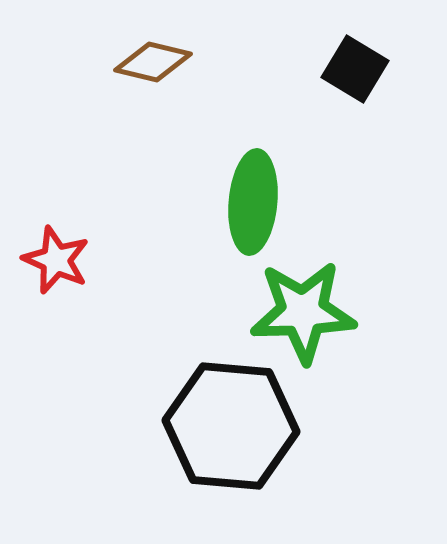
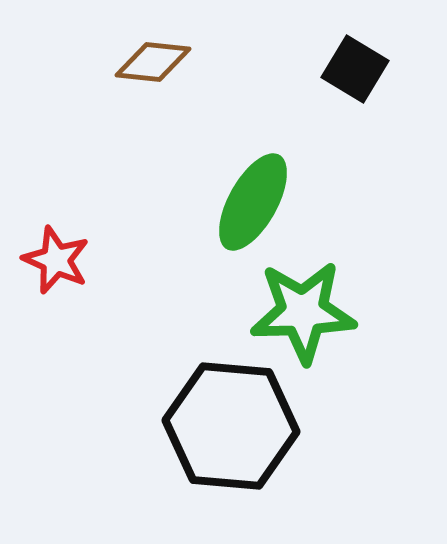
brown diamond: rotated 8 degrees counterclockwise
green ellipse: rotated 24 degrees clockwise
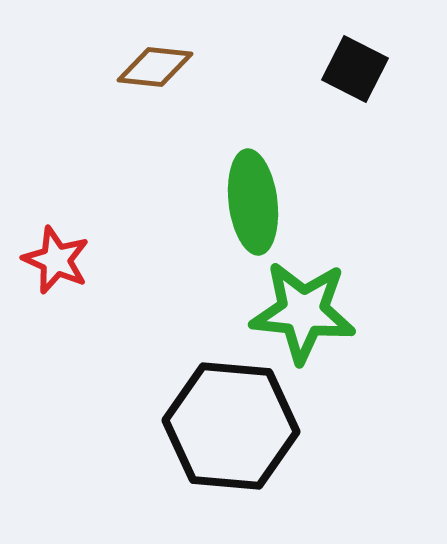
brown diamond: moved 2 px right, 5 px down
black square: rotated 4 degrees counterclockwise
green ellipse: rotated 36 degrees counterclockwise
green star: rotated 8 degrees clockwise
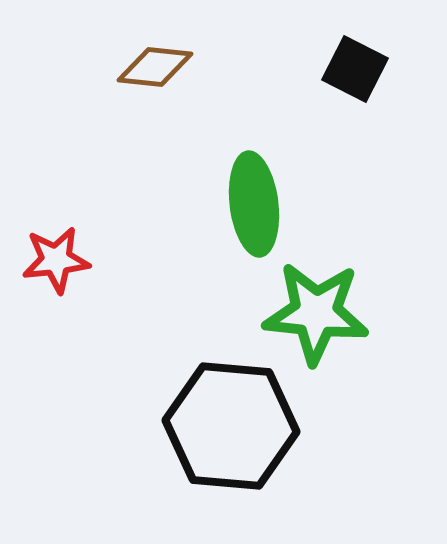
green ellipse: moved 1 px right, 2 px down
red star: rotated 30 degrees counterclockwise
green star: moved 13 px right, 1 px down
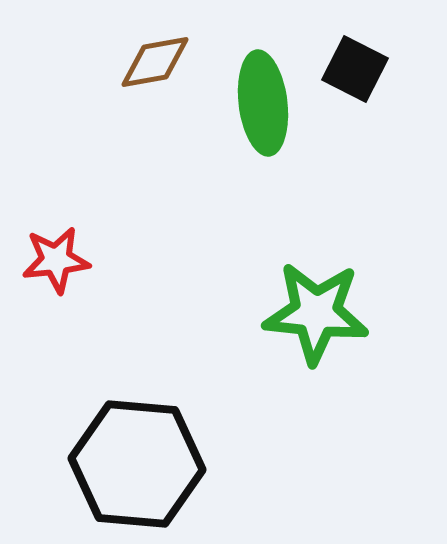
brown diamond: moved 5 px up; rotated 16 degrees counterclockwise
green ellipse: moved 9 px right, 101 px up
black hexagon: moved 94 px left, 38 px down
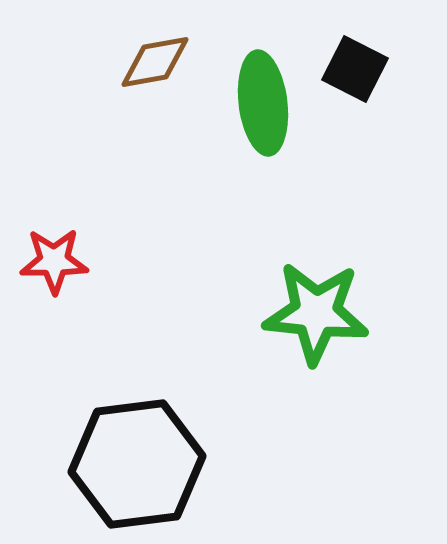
red star: moved 2 px left, 1 px down; rotated 6 degrees clockwise
black hexagon: rotated 12 degrees counterclockwise
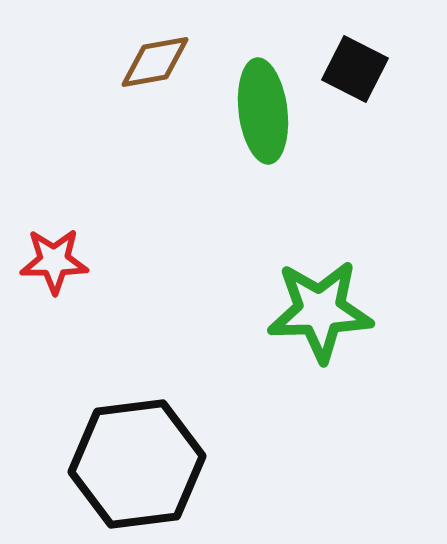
green ellipse: moved 8 px down
green star: moved 4 px right, 2 px up; rotated 8 degrees counterclockwise
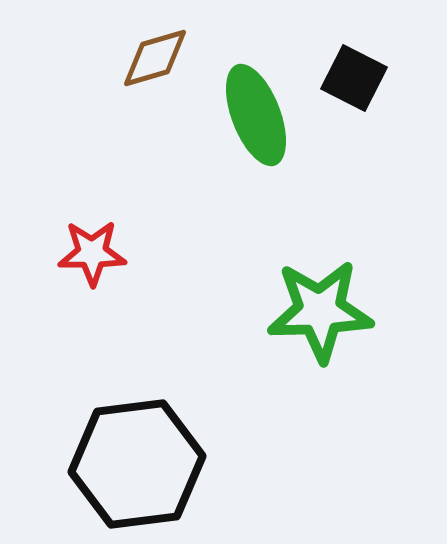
brown diamond: moved 4 px up; rotated 6 degrees counterclockwise
black square: moved 1 px left, 9 px down
green ellipse: moved 7 px left, 4 px down; rotated 14 degrees counterclockwise
red star: moved 38 px right, 8 px up
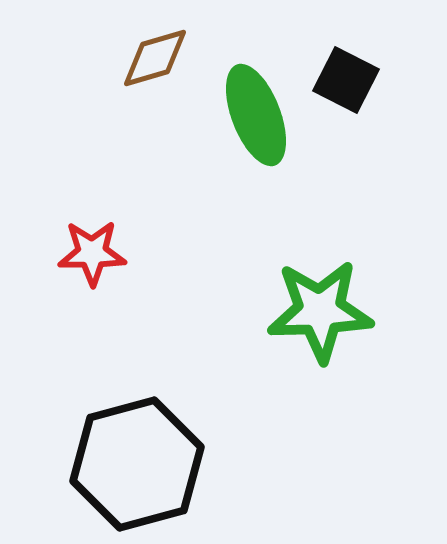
black square: moved 8 px left, 2 px down
black hexagon: rotated 8 degrees counterclockwise
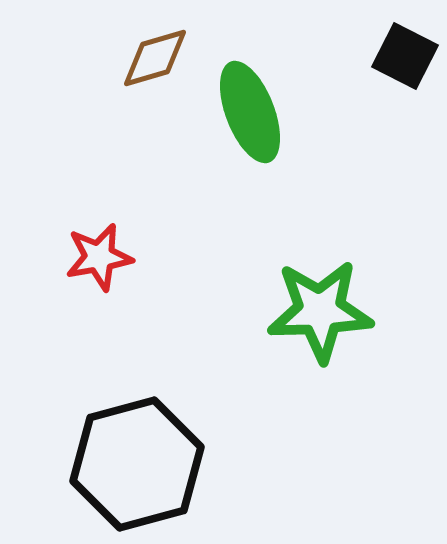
black square: moved 59 px right, 24 px up
green ellipse: moved 6 px left, 3 px up
red star: moved 7 px right, 4 px down; rotated 10 degrees counterclockwise
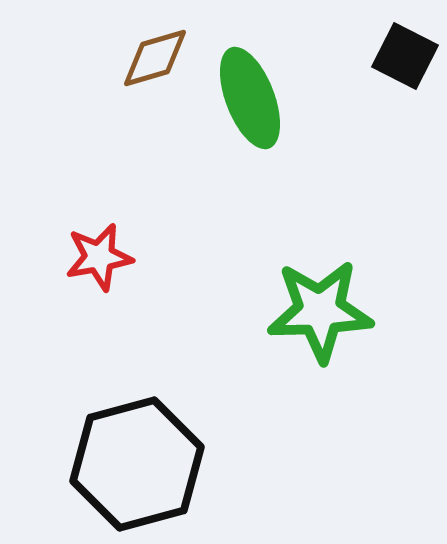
green ellipse: moved 14 px up
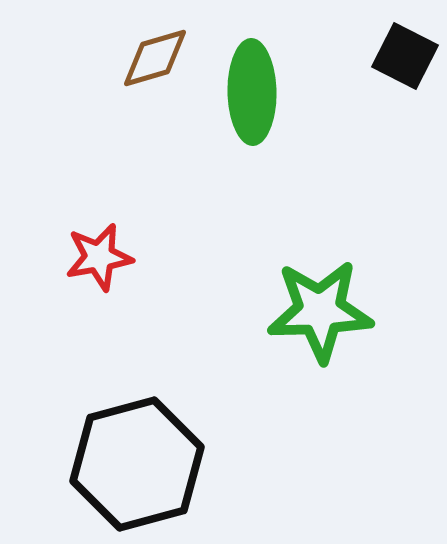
green ellipse: moved 2 px right, 6 px up; rotated 20 degrees clockwise
